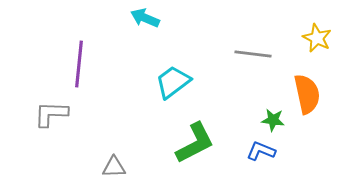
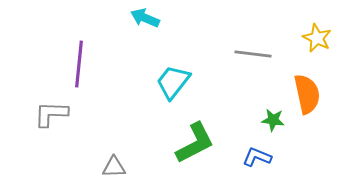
cyan trapezoid: rotated 15 degrees counterclockwise
blue L-shape: moved 4 px left, 6 px down
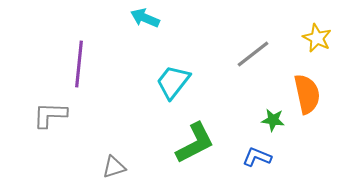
gray line: rotated 45 degrees counterclockwise
gray L-shape: moved 1 px left, 1 px down
gray triangle: rotated 15 degrees counterclockwise
